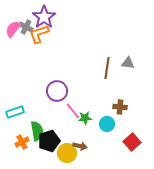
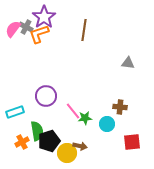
brown line: moved 23 px left, 38 px up
purple circle: moved 11 px left, 5 px down
red square: rotated 36 degrees clockwise
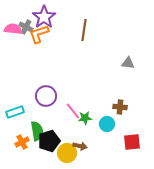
pink semicircle: rotated 60 degrees clockwise
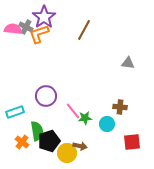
brown line: rotated 20 degrees clockwise
orange cross: rotated 24 degrees counterclockwise
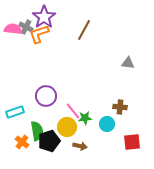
yellow circle: moved 26 px up
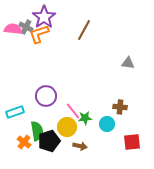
orange cross: moved 2 px right
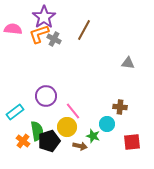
gray cross: moved 28 px right, 12 px down
cyan rectangle: rotated 18 degrees counterclockwise
green star: moved 8 px right, 18 px down; rotated 24 degrees clockwise
orange cross: moved 1 px left, 1 px up
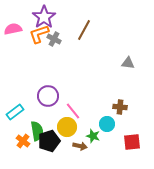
pink semicircle: rotated 18 degrees counterclockwise
purple circle: moved 2 px right
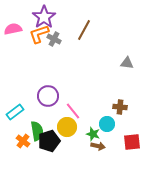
gray triangle: moved 1 px left
green star: moved 2 px up
brown arrow: moved 18 px right
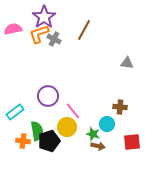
orange cross: rotated 32 degrees counterclockwise
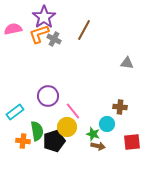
black pentagon: moved 5 px right
